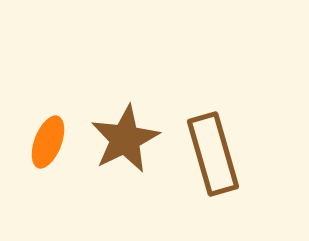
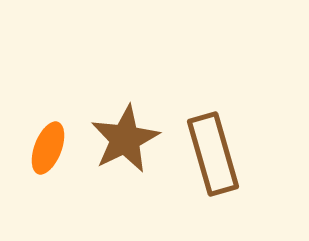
orange ellipse: moved 6 px down
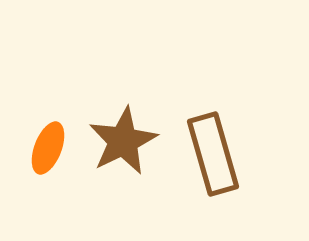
brown star: moved 2 px left, 2 px down
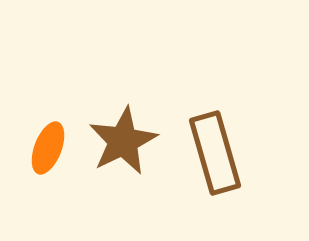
brown rectangle: moved 2 px right, 1 px up
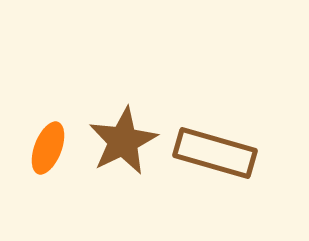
brown rectangle: rotated 58 degrees counterclockwise
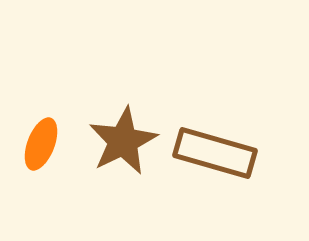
orange ellipse: moved 7 px left, 4 px up
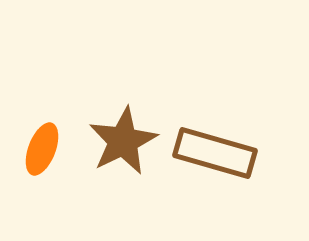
orange ellipse: moved 1 px right, 5 px down
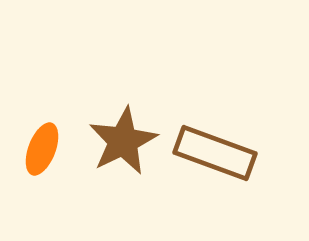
brown rectangle: rotated 4 degrees clockwise
